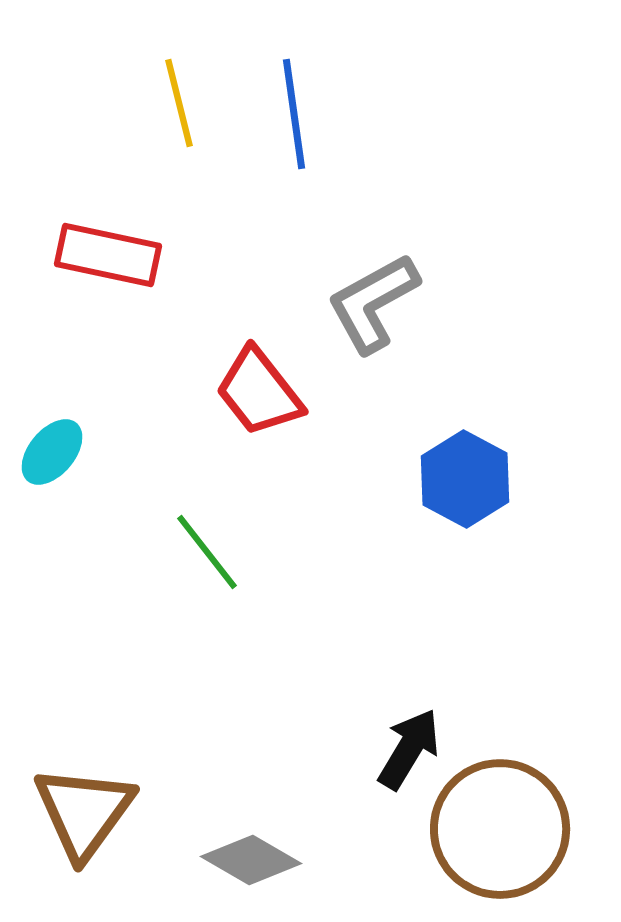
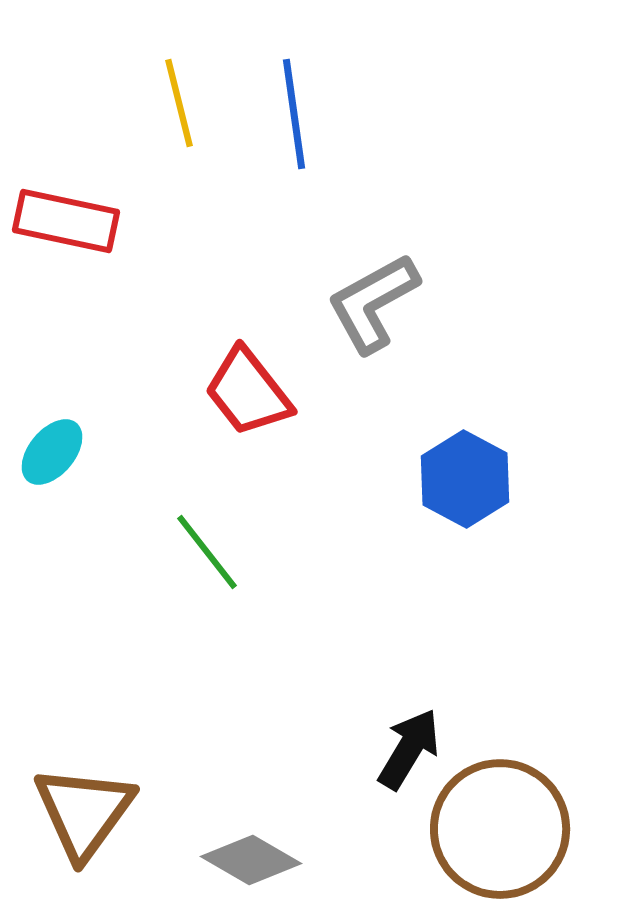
red rectangle: moved 42 px left, 34 px up
red trapezoid: moved 11 px left
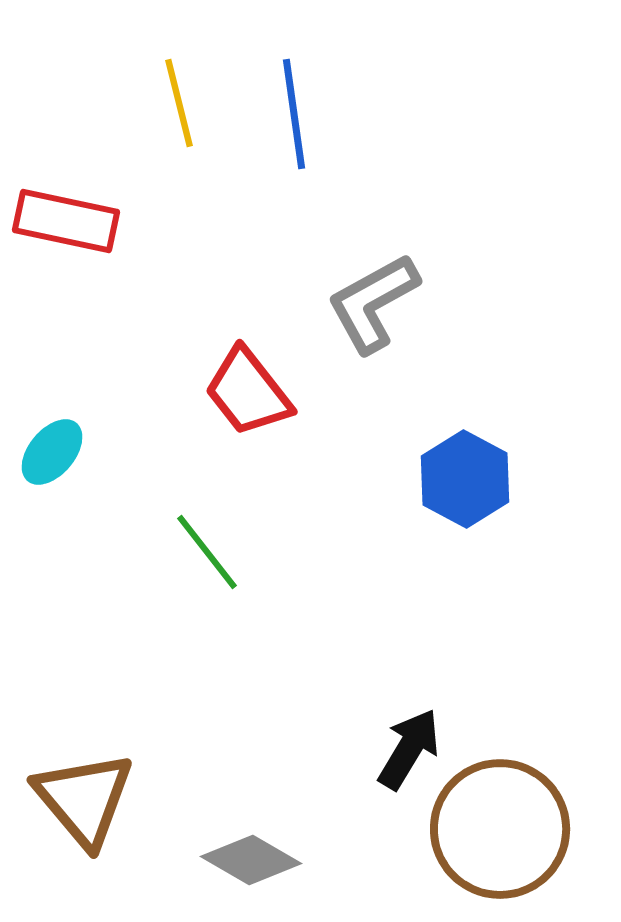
brown triangle: moved 13 px up; rotated 16 degrees counterclockwise
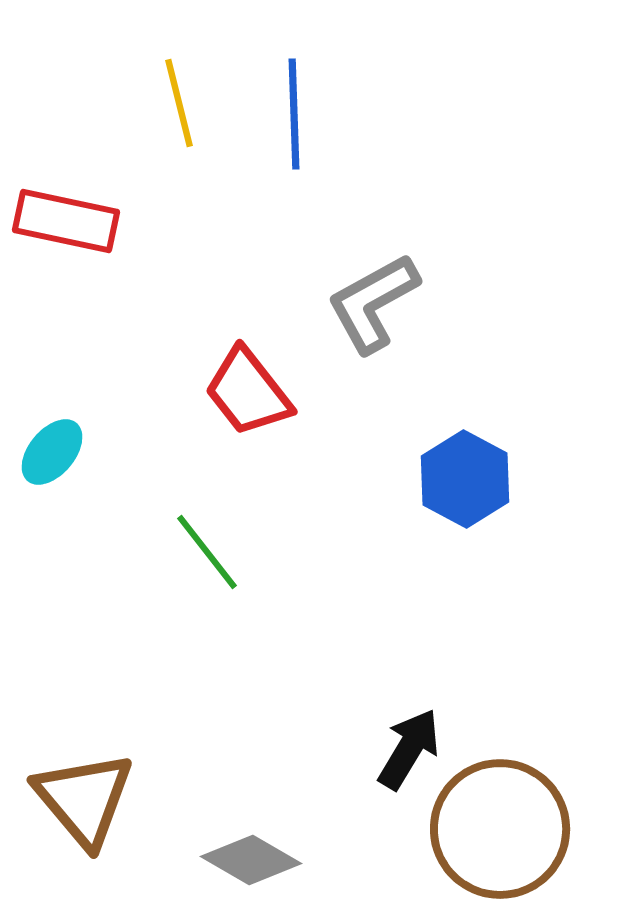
blue line: rotated 6 degrees clockwise
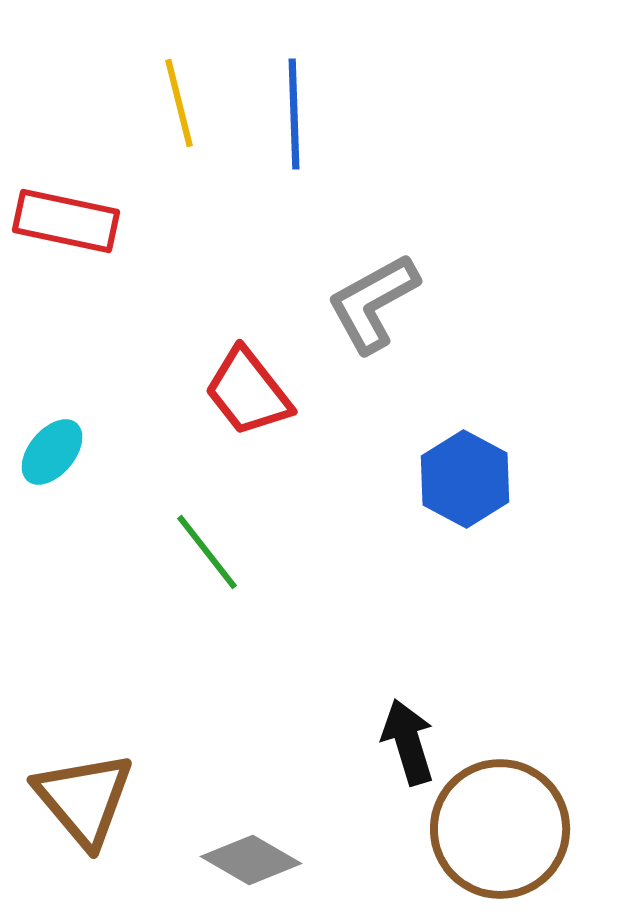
black arrow: moved 1 px left, 7 px up; rotated 48 degrees counterclockwise
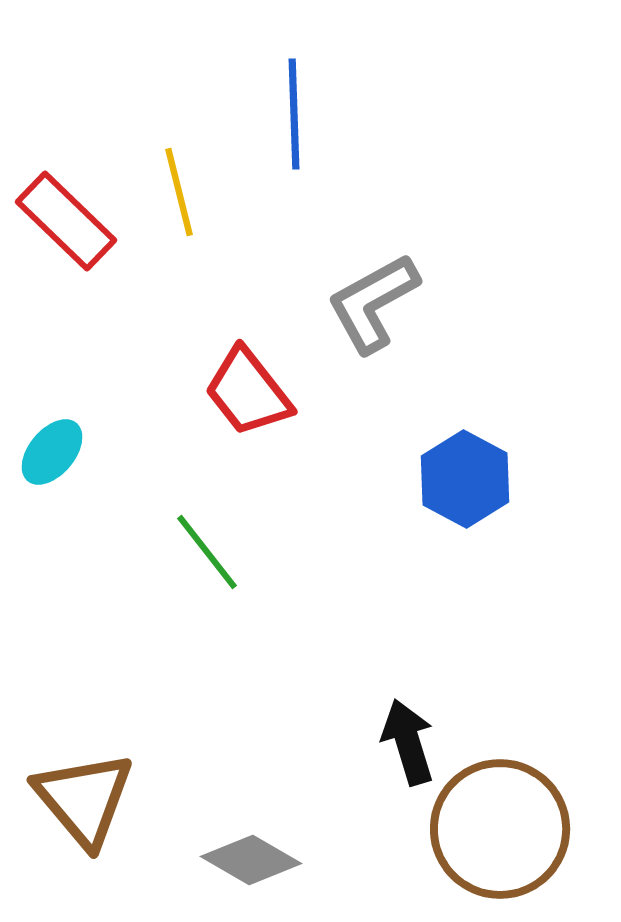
yellow line: moved 89 px down
red rectangle: rotated 32 degrees clockwise
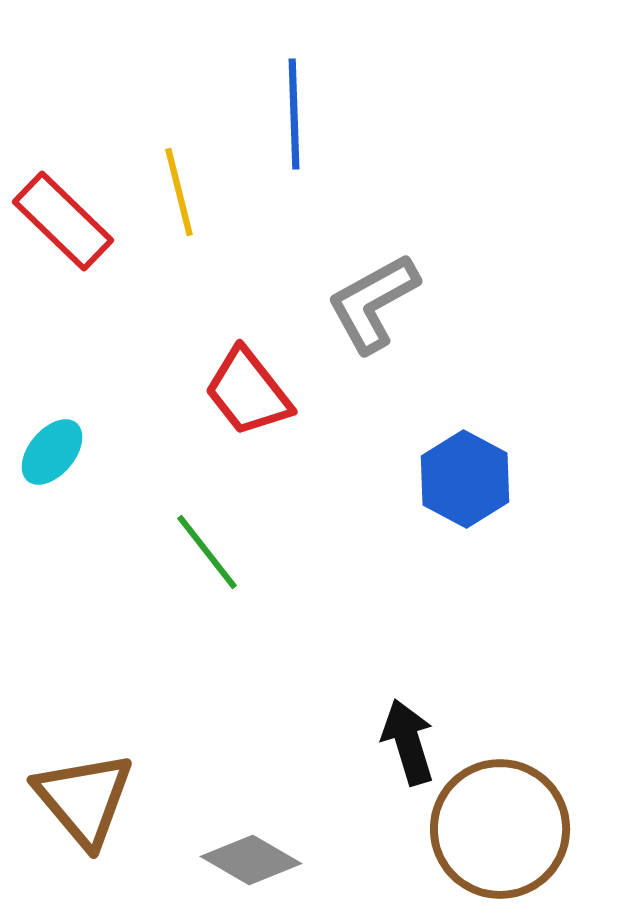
red rectangle: moved 3 px left
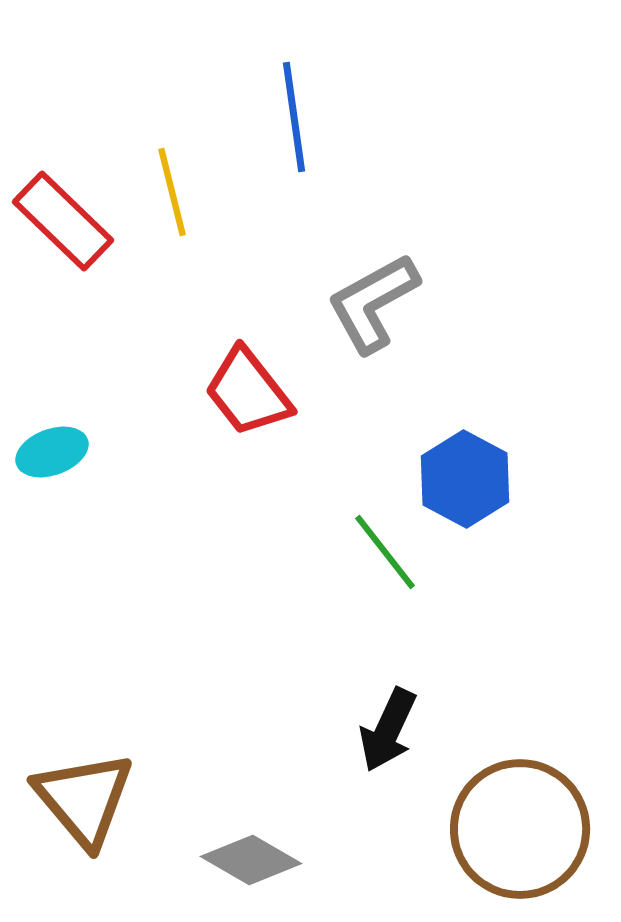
blue line: moved 3 px down; rotated 6 degrees counterclockwise
yellow line: moved 7 px left
cyan ellipse: rotated 30 degrees clockwise
green line: moved 178 px right
black arrow: moved 20 px left, 12 px up; rotated 138 degrees counterclockwise
brown circle: moved 20 px right
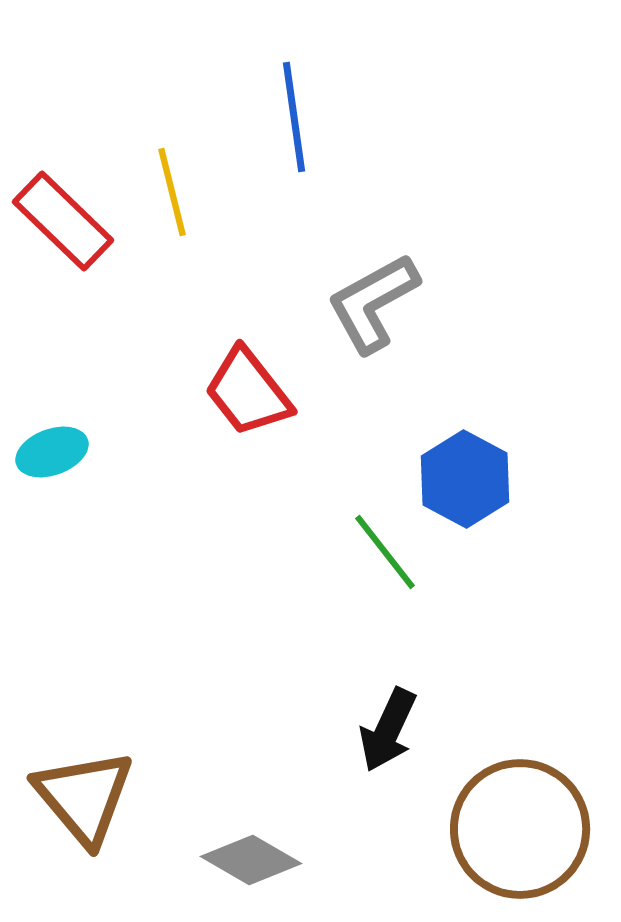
brown triangle: moved 2 px up
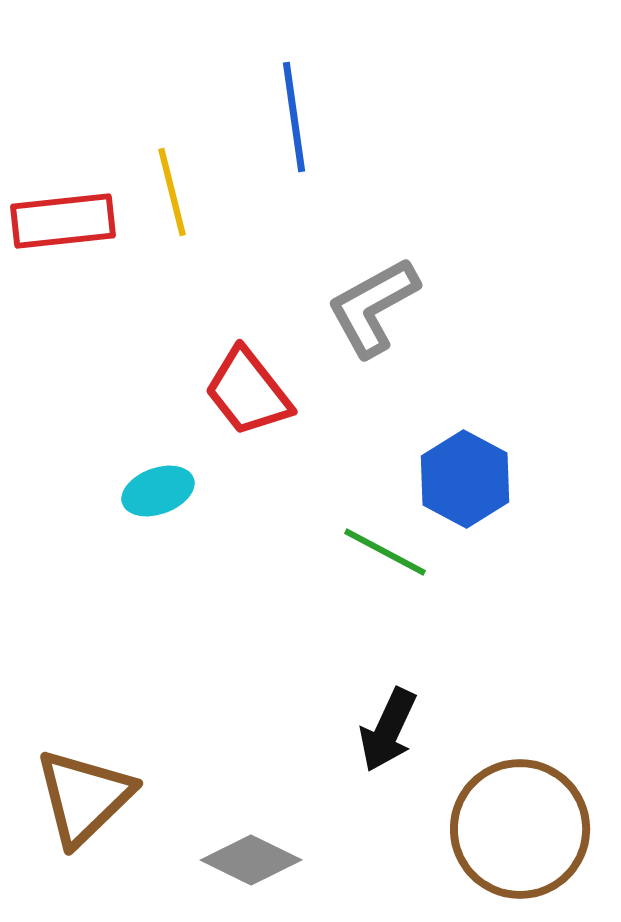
red rectangle: rotated 50 degrees counterclockwise
gray L-shape: moved 4 px down
cyan ellipse: moved 106 px right, 39 px down
green line: rotated 24 degrees counterclockwise
brown triangle: rotated 26 degrees clockwise
gray diamond: rotated 4 degrees counterclockwise
